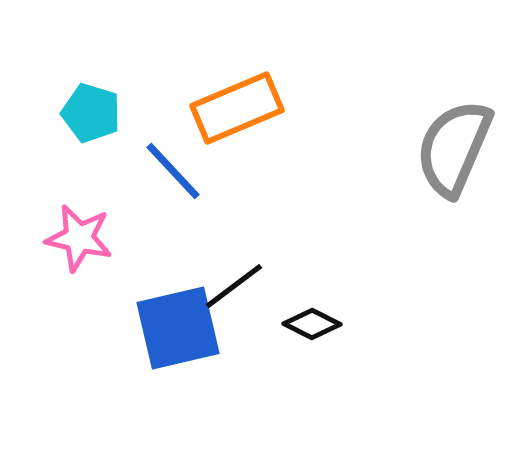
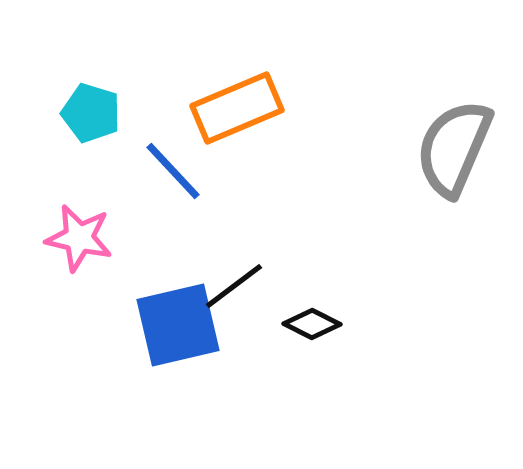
blue square: moved 3 px up
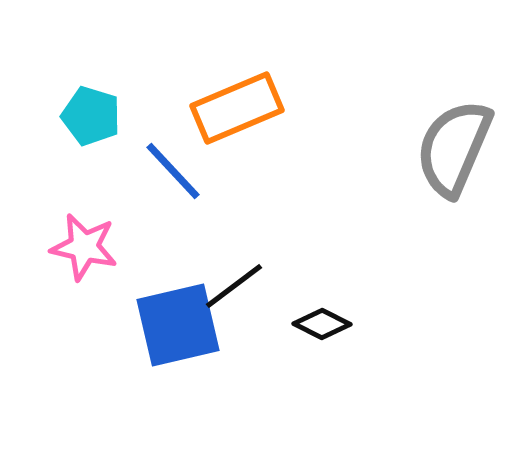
cyan pentagon: moved 3 px down
pink star: moved 5 px right, 9 px down
black diamond: moved 10 px right
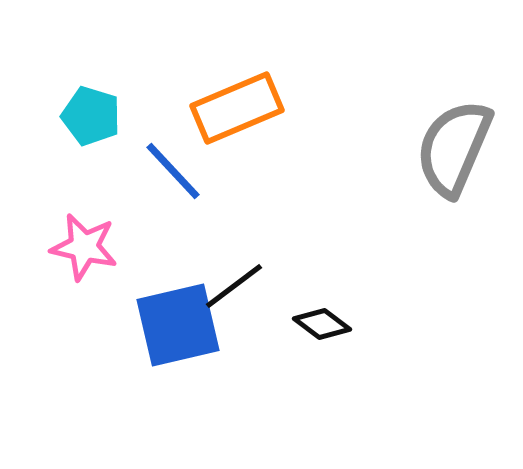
black diamond: rotated 10 degrees clockwise
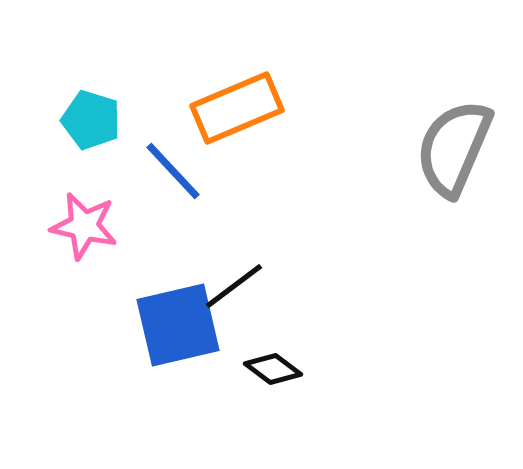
cyan pentagon: moved 4 px down
pink star: moved 21 px up
black diamond: moved 49 px left, 45 px down
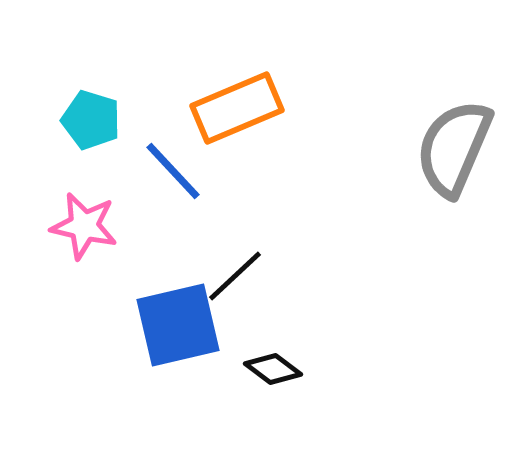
black line: moved 1 px right, 10 px up; rotated 6 degrees counterclockwise
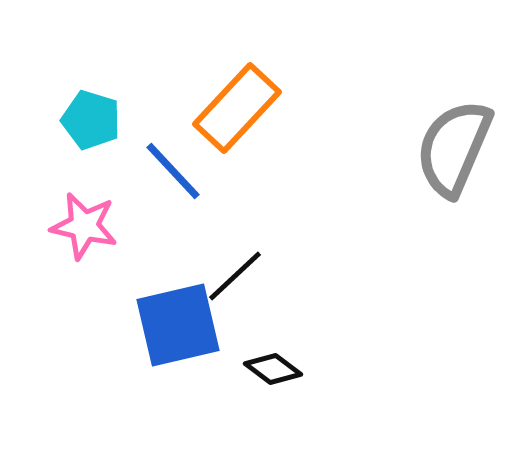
orange rectangle: rotated 24 degrees counterclockwise
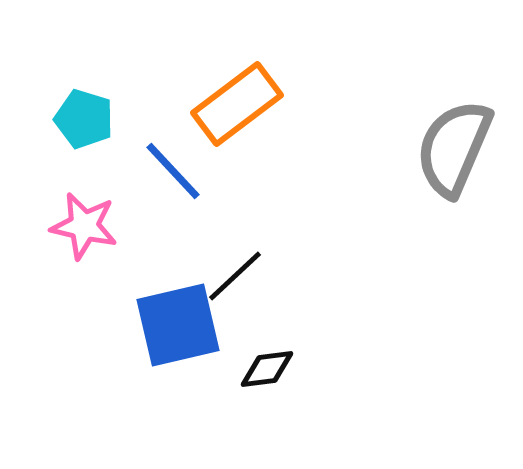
orange rectangle: moved 4 px up; rotated 10 degrees clockwise
cyan pentagon: moved 7 px left, 1 px up
black diamond: moved 6 px left; rotated 44 degrees counterclockwise
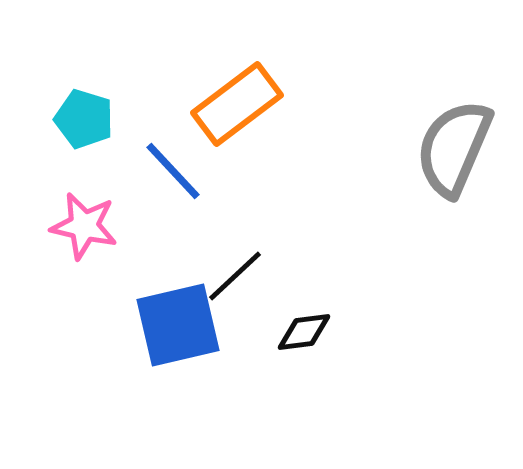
black diamond: moved 37 px right, 37 px up
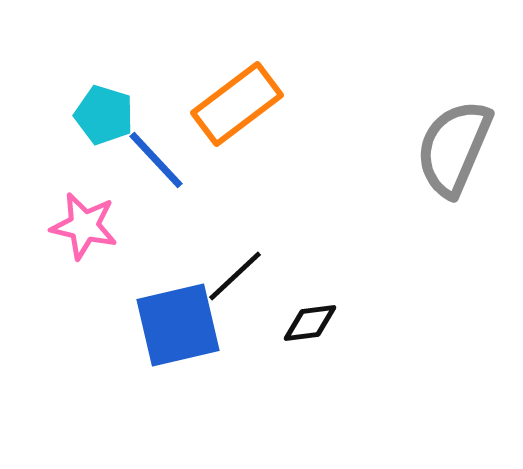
cyan pentagon: moved 20 px right, 4 px up
blue line: moved 17 px left, 11 px up
black diamond: moved 6 px right, 9 px up
